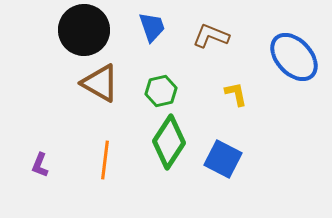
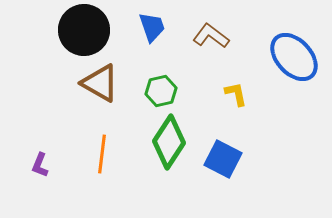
brown L-shape: rotated 15 degrees clockwise
orange line: moved 3 px left, 6 px up
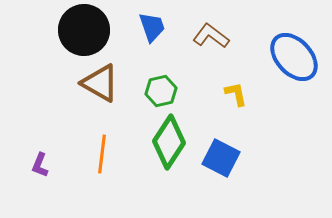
blue square: moved 2 px left, 1 px up
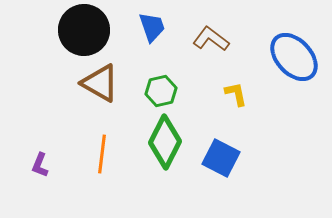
brown L-shape: moved 3 px down
green diamond: moved 4 px left; rotated 6 degrees counterclockwise
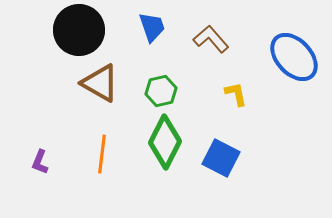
black circle: moved 5 px left
brown L-shape: rotated 12 degrees clockwise
purple L-shape: moved 3 px up
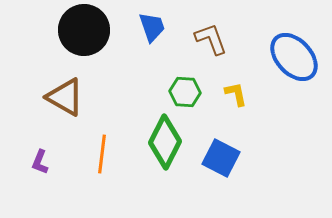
black circle: moved 5 px right
brown L-shape: rotated 21 degrees clockwise
brown triangle: moved 35 px left, 14 px down
green hexagon: moved 24 px right, 1 px down; rotated 16 degrees clockwise
